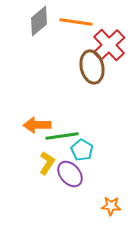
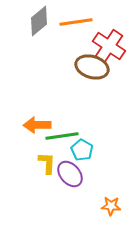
orange line: rotated 16 degrees counterclockwise
red cross: moved 1 px down; rotated 12 degrees counterclockwise
brown ellipse: rotated 60 degrees counterclockwise
yellow L-shape: rotated 30 degrees counterclockwise
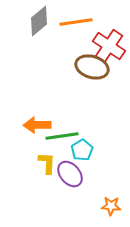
cyan pentagon: rotated 10 degrees clockwise
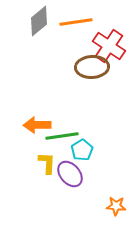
brown ellipse: rotated 20 degrees counterclockwise
orange star: moved 5 px right
